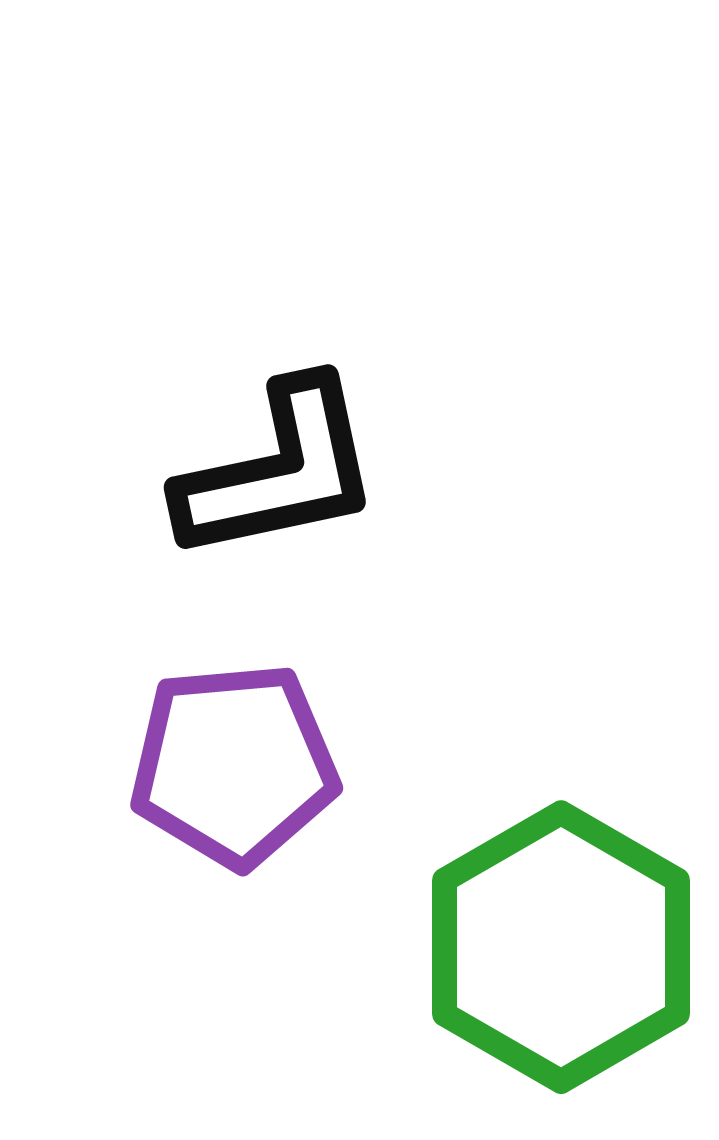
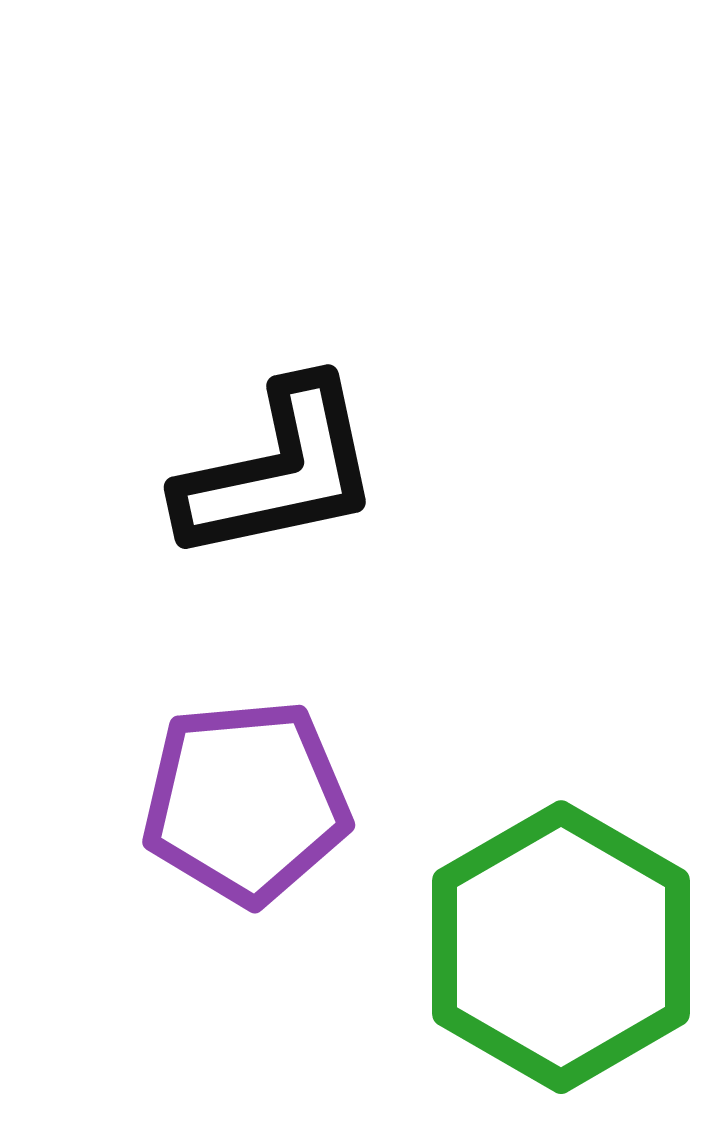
purple pentagon: moved 12 px right, 37 px down
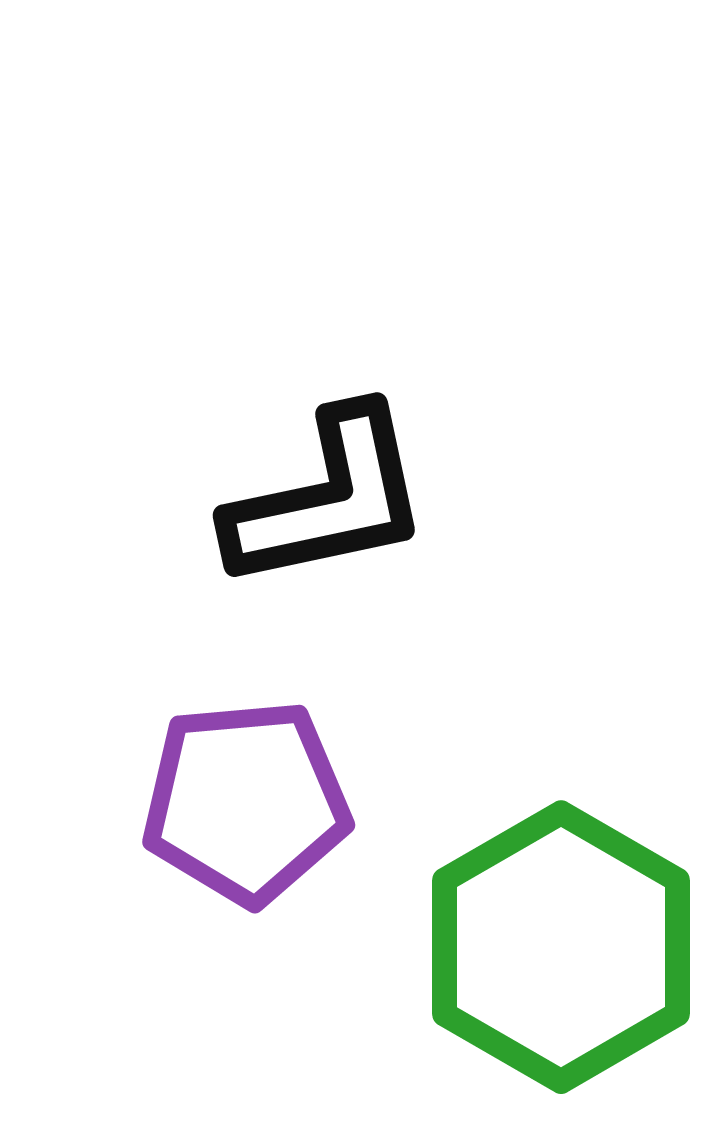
black L-shape: moved 49 px right, 28 px down
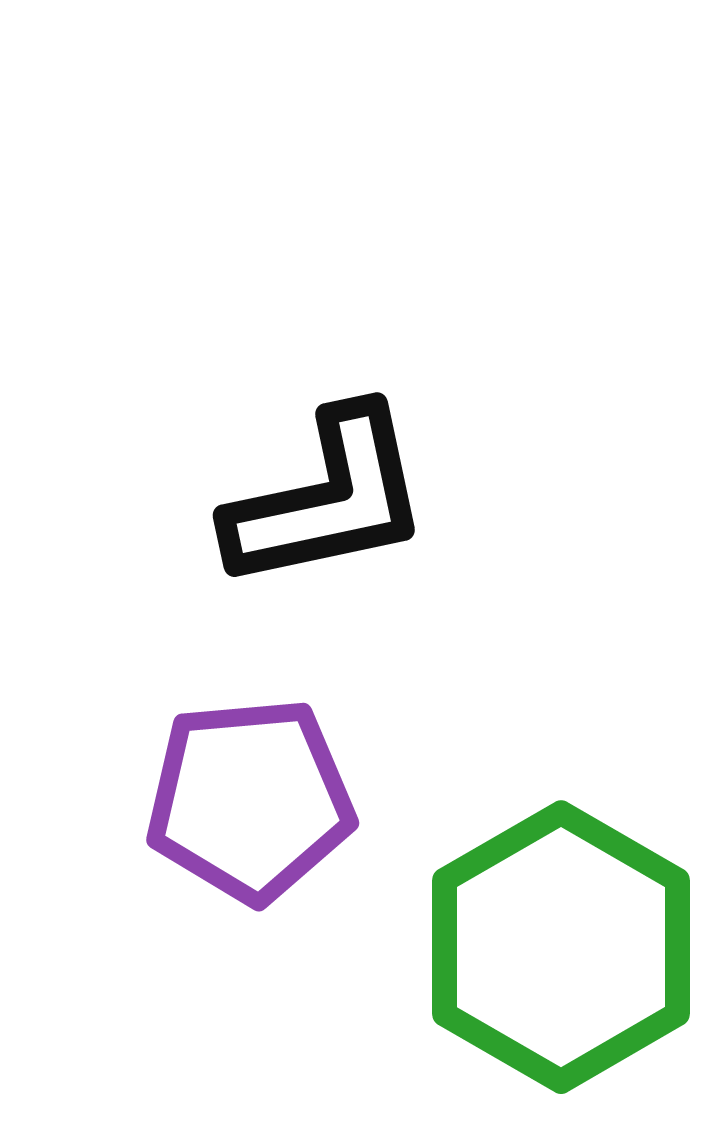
purple pentagon: moved 4 px right, 2 px up
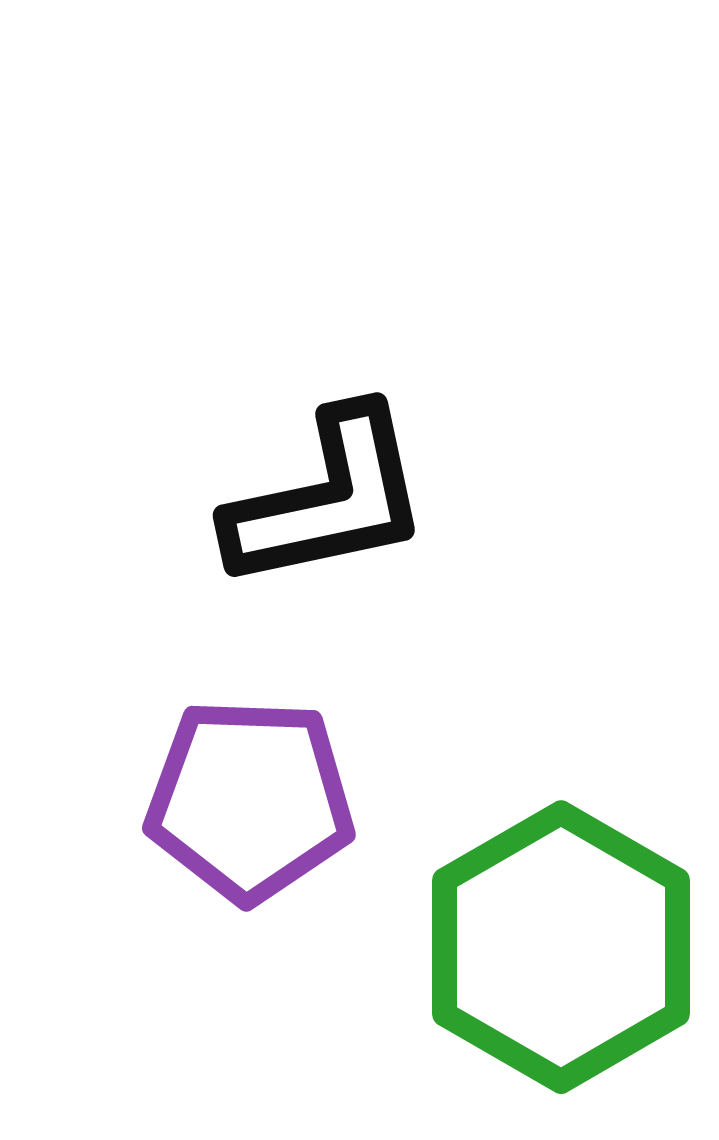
purple pentagon: rotated 7 degrees clockwise
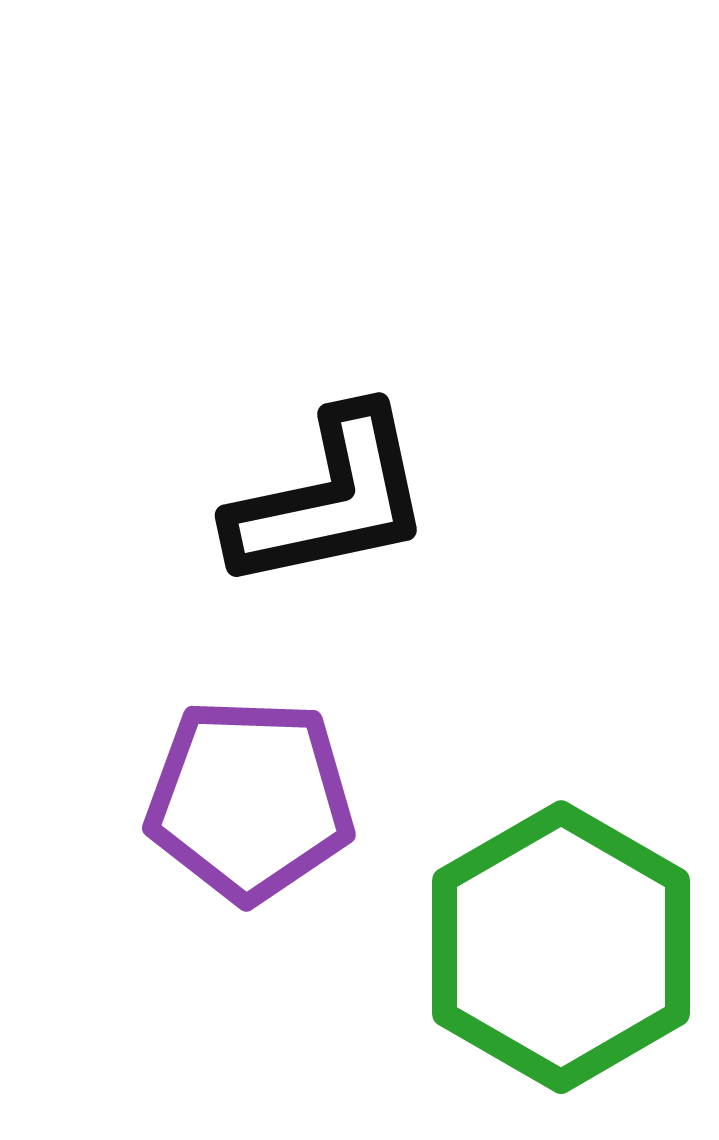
black L-shape: moved 2 px right
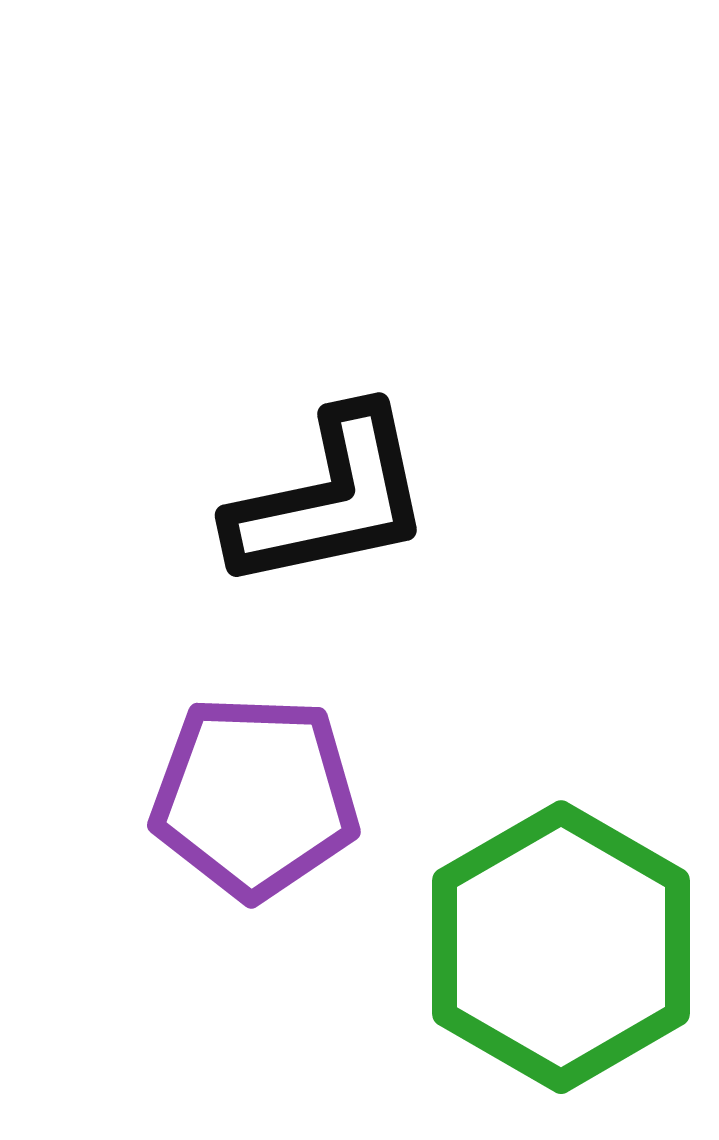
purple pentagon: moved 5 px right, 3 px up
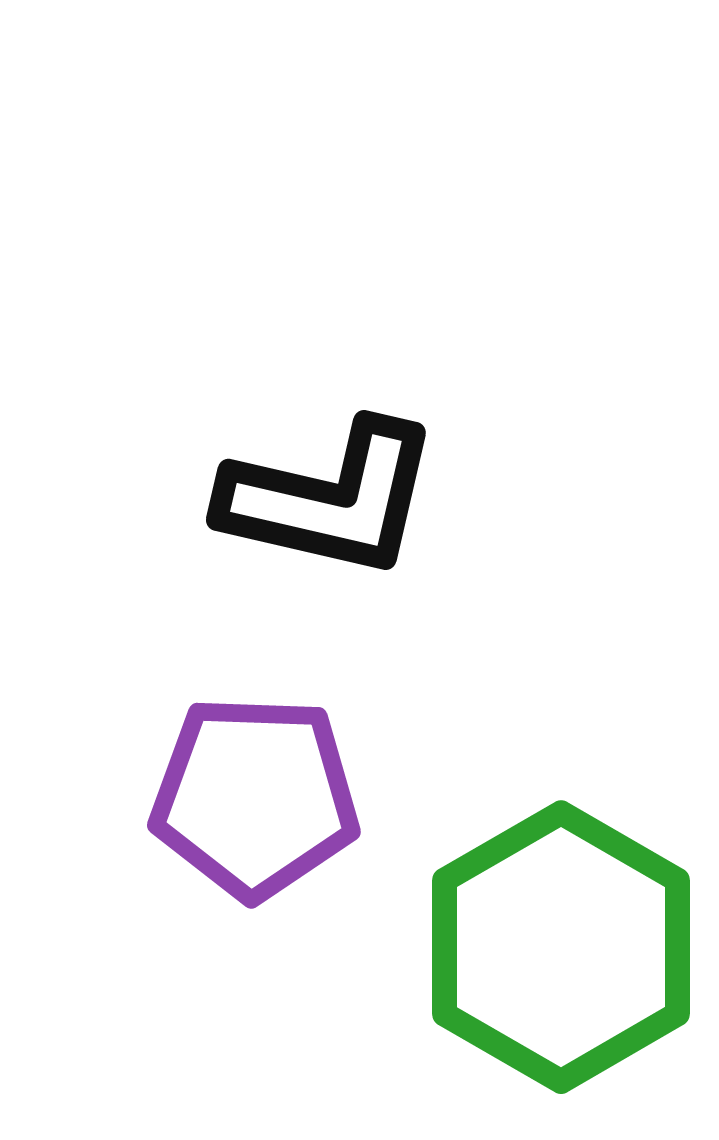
black L-shape: rotated 25 degrees clockwise
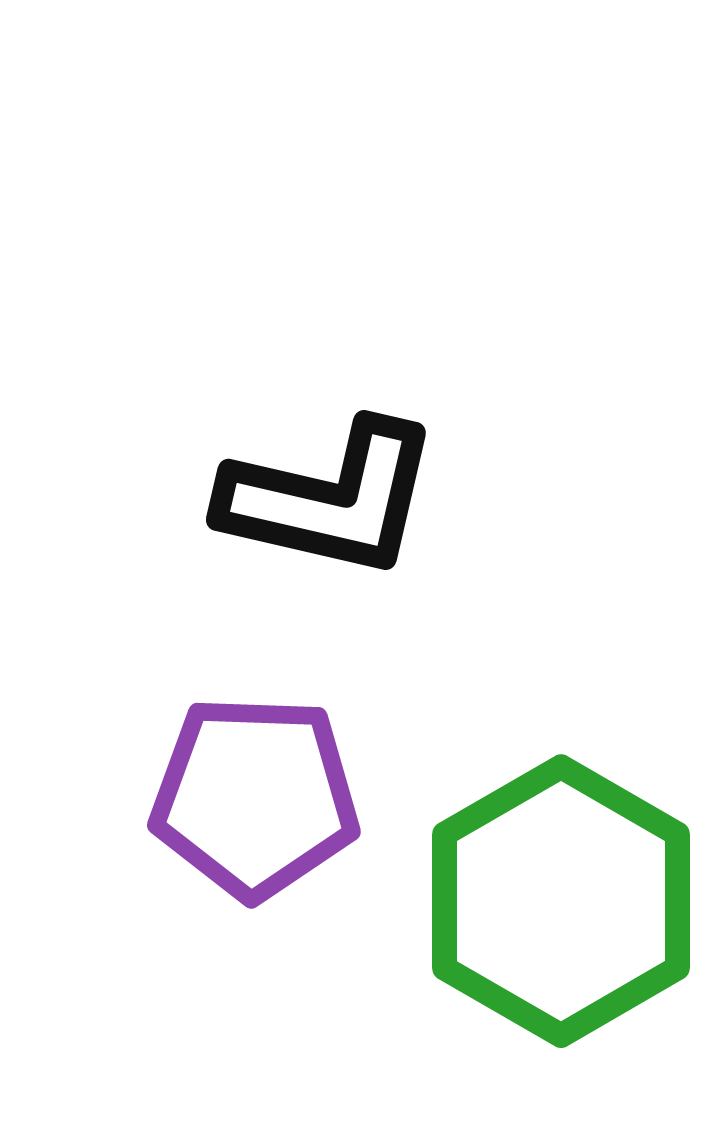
green hexagon: moved 46 px up
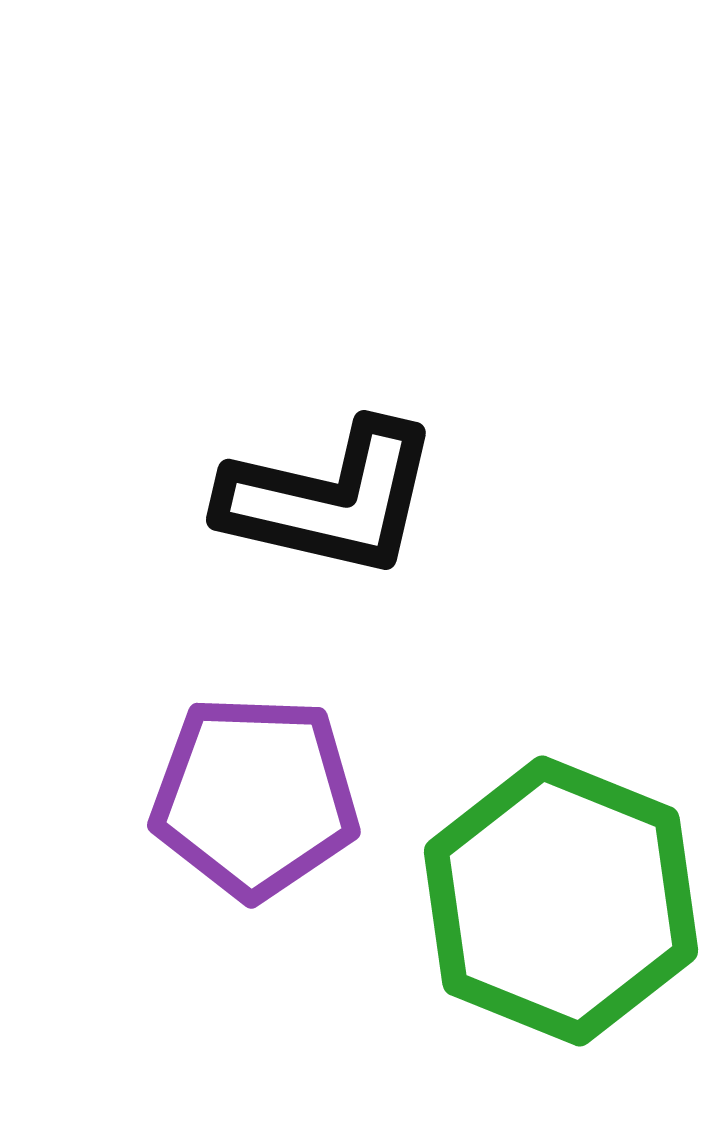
green hexagon: rotated 8 degrees counterclockwise
